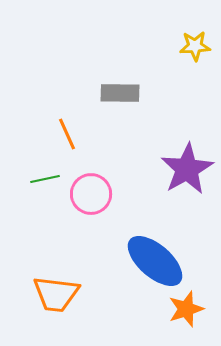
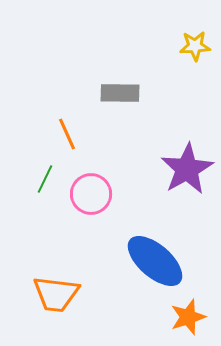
green line: rotated 52 degrees counterclockwise
orange star: moved 2 px right, 8 px down
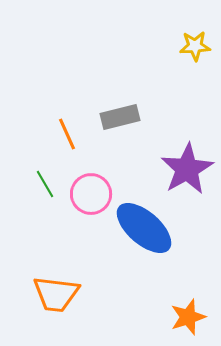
gray rectangle: moved 24 px down; rotated 15 degrees counterclockwise
green line: moved 5 px down; rotated 56 degrees counterclockwise
blue ellipse: moved 11 px left, 33 px up
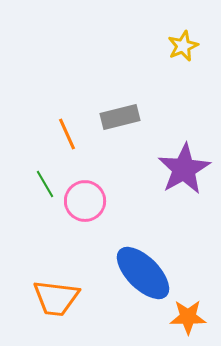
yellow star: moved 12 px left; rotated 20 degrees counterclockwise
purple star: moved 3 px left
pink circle: moved 6 px left, 7 px down
blue ellipse: moved 1 px left, 45 px down; rotated 4 degrees clockwise
orange trapezoid: moved 4 px down
orange star: rotated 18 degrees clockwise
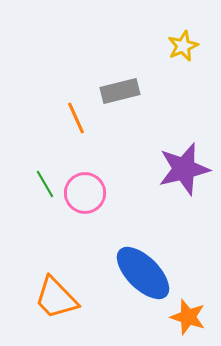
gray rectangle: moved 26 px up
orange line: moved 9 px right, 16 px up
purple star: rotated 16 degrees clockwise
pink circle: moved 8 px up
orange trapezoid: rotated 39 degrees clockwise
orange star: rotated 18 degrees clockwise
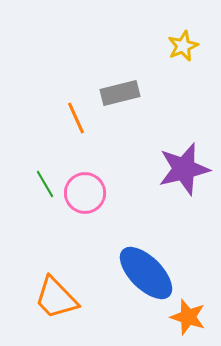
gray rectangle: moved 2 px down
blue ellipse: moved 3 px right
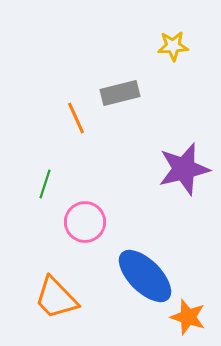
yellow star: moved 10 px left; rotated 20 degrees clockwise
green line: rotated 48 degrees clockwise
pink circle: moved 29 px down
blue ellipse: moved 1 px left, 3 px down
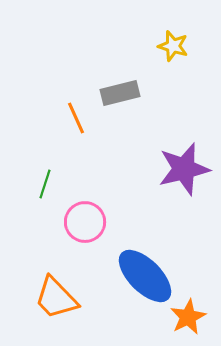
yellow star: rotated 20 degrees clockwise
orange star: rotated 27 degrees clockwise
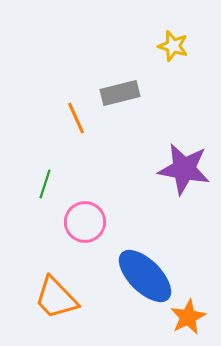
purple star: rotated 24 degrees clockwise
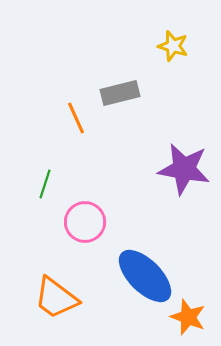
orange trapezoid: rotated 9 degrees counterclockwise
orange star: rotated 24 degrees counterclockwise
